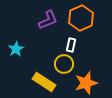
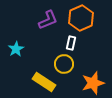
white rectangle: moved 2 px up
orange star: moved 7 px right
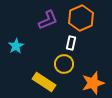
cyan star: moved 3 px up
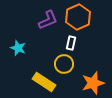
orange hexagon: moved 3 px left, 1 px up
cyan star: moved 2 px right, 2 px down; rotated 21 degrees counterclockwise
